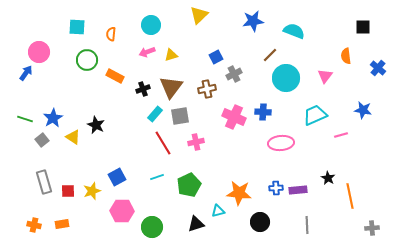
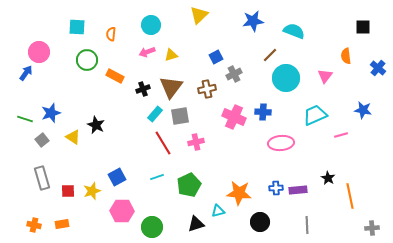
blue star at (53, 118): moved 2 px left, 5 px up; rotated 12 degrees clockwise
gray rectangle at (44, 182): moved 2 px left, 4 px up
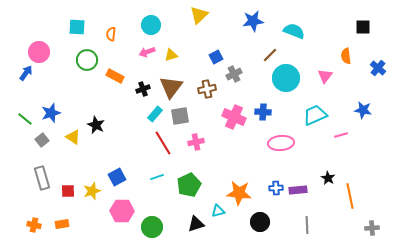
green line at (25, 119): rotated 21 degrees clockwise
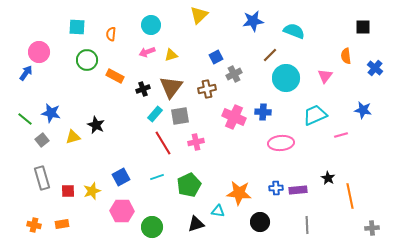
blue cross at (378, 68): moved 3 px left
blue star at (51, 113): rotated 30 degrees clockwise
yellow triangle at (73, 137): rotated 49 degrees counterclockwise
blue square at (117, 177): moved 4 px right
cyan triangle at (218, 211): rotated 24 degrees clockwise
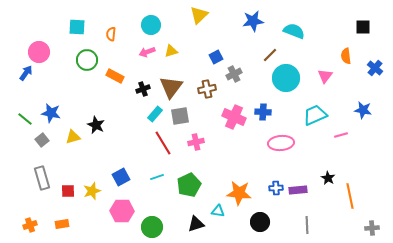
yellow triangle at (171, 55): moved 4 px up
orange cross at (34, 225): moved 4 px left; rotated 32 degrees counterclockwise
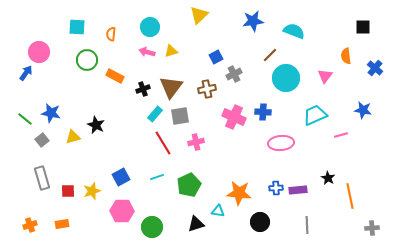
cyan circle at (151, 25): moved 1 px left, 2 px down
pink arrow at (147, 52): rotated 35 degrees clockwise
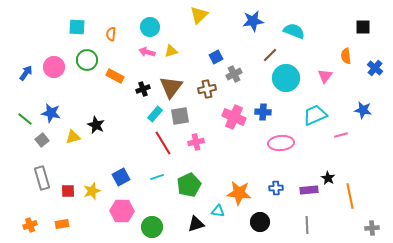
pink circle at (39, 52): moved 15 px right, 15 px down
purple rectangle at (298, 190): moved 11 px right
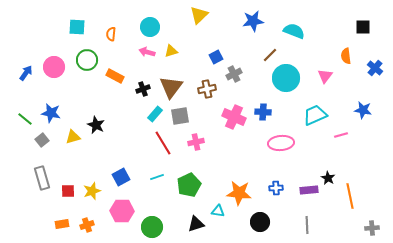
orange cross at (30, 225): moved 57 px right
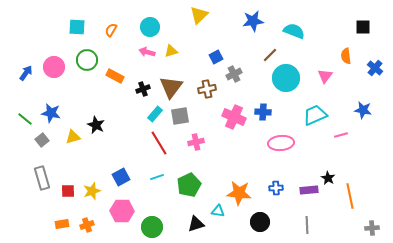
orange semicircle at (111, 34): moved 4 px up; rotated 24 degrees clockwise
red line at (163, 143): moved 4 px left
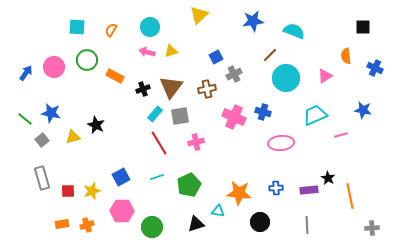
blue cross at (375, 68): rotated 14 degrees counterclockwise
pink triangle at (325, 76): rotated 21 degrees clockwise
blue cross at (263, 112): rotated 14 degrees clockwise
